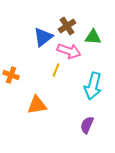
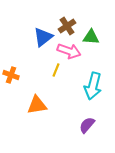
green triangle: moved 2 px left
purple semicircle: rotated 18 degrees clockwise
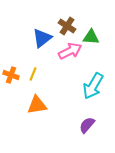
brown cross: rotated 24 degrees counterclockwise
blue triangle: moved 1 px left, 1 px down
pink arrow: moved 1 px right; rotated 45 degrees counterclockwise
yellow line: moved 23 px left, 4 px down
cyan arrow: rotated 16 degrees clockwise
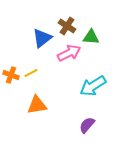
pink arrow: moved 1 px left, 2 px down
yellow line: moved 2 px left, 1 px up; rotated 40 degrees clockwise
cyan arrow: rotated 28 degrees clockwise
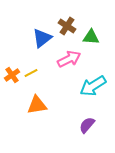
pink arrow: moved 6 px down
orange cross: moved 1 px right; rotated 35 degrees clockwise
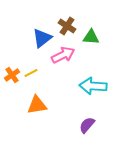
pink arrow: moved 6 px left, 4 px up
cyan arrow: rotated 36 degrees clockwise
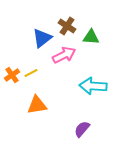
pink arrow: moved 1 px right
purple semicircle: moved 5 px left, 4 px down
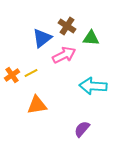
green triangle: moved 1 px down
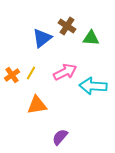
pink arrow: moved 1 px right, 17 px down
yellow line: rotated 32 degrees counterclockwise
purple semicircle: moved 22 px left, 8 px down
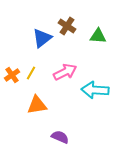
green triangle: moved 7 px right, 2 px up
cyan arrow: moved 2 px right, 4 px down
purple semicircle: rotated 72 degrees clockwise
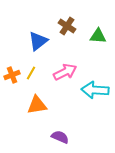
blue triangle: moved 4 px left, 3 px down
orange cross: rotated 14 degrees clockwise
